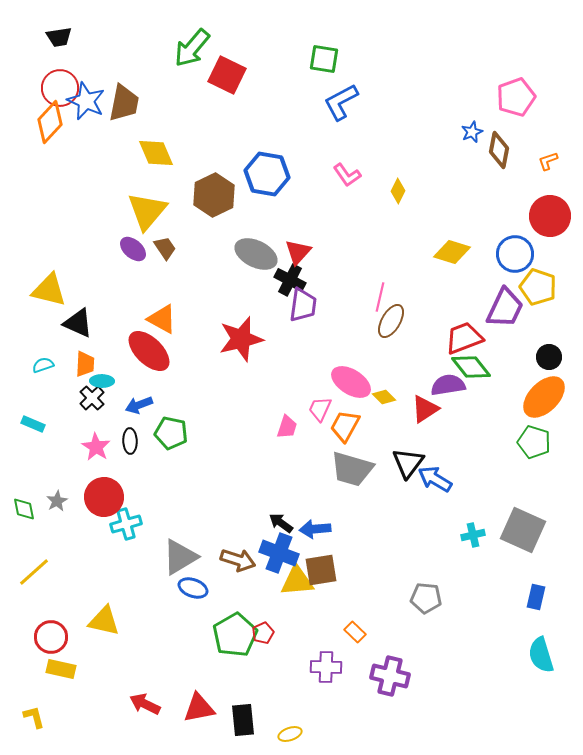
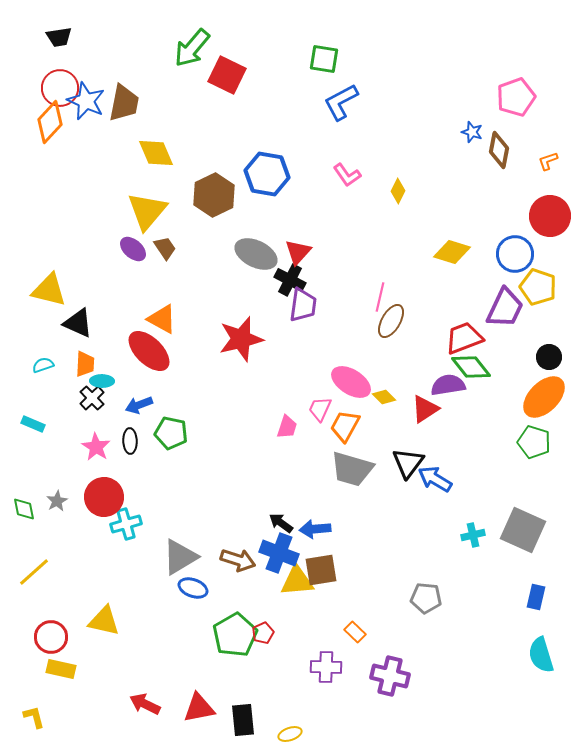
blue star at (472, 132): rotated 30 degrees counterclockwise
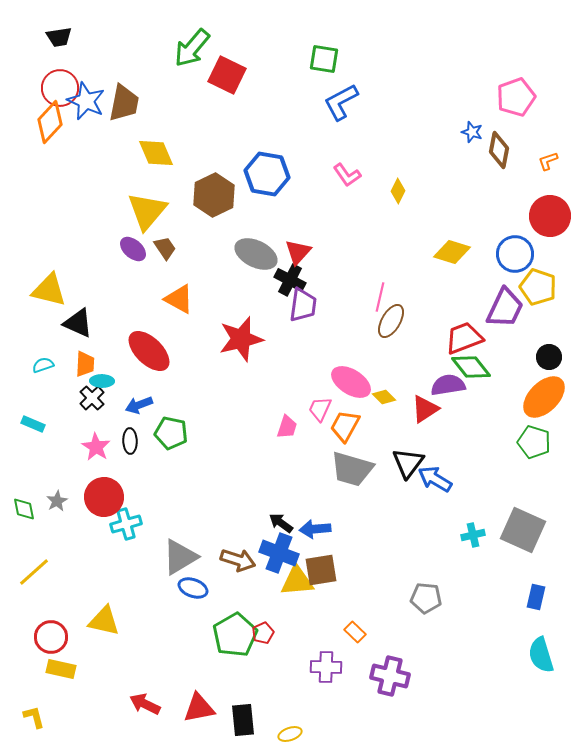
orange triangle at (162, 319): moved 17 px right, 20 px up
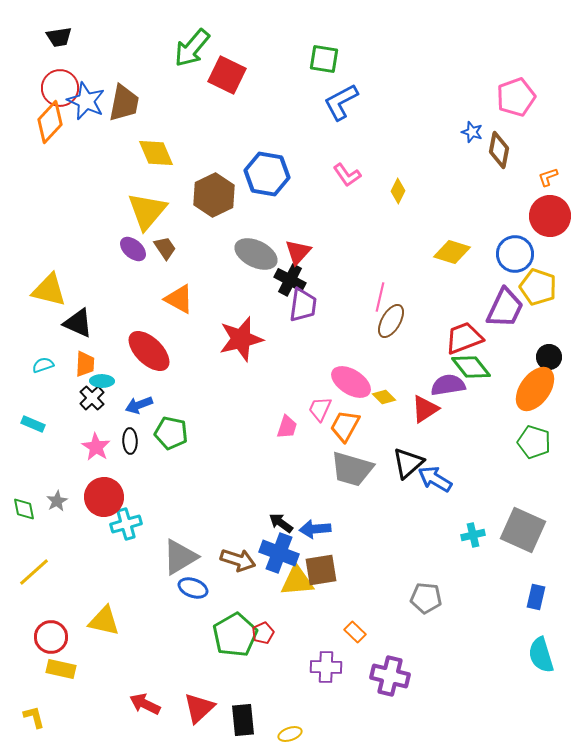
orange L-shape at (548, 161): moved 16 px down
orange ellipse at (544, 397): moved 9 px left, 8 px up; rotated 9 degrees counterclockwise
black triangle at (408, 463): rotated 12 degrees clockwise
red triangle at (199, 708): rotated 32 degrees counterclockwise
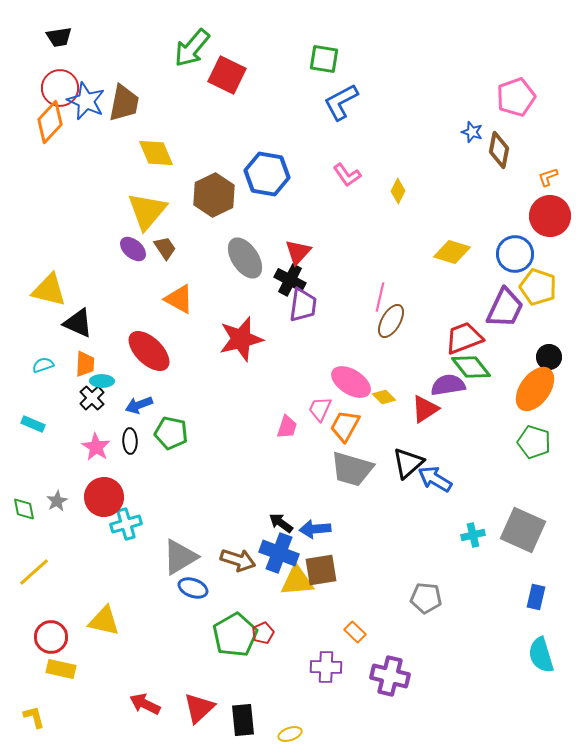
gray ellipse at (256, 254): moved 11 px left, 4 px down; rotated 30 degrees clockwise
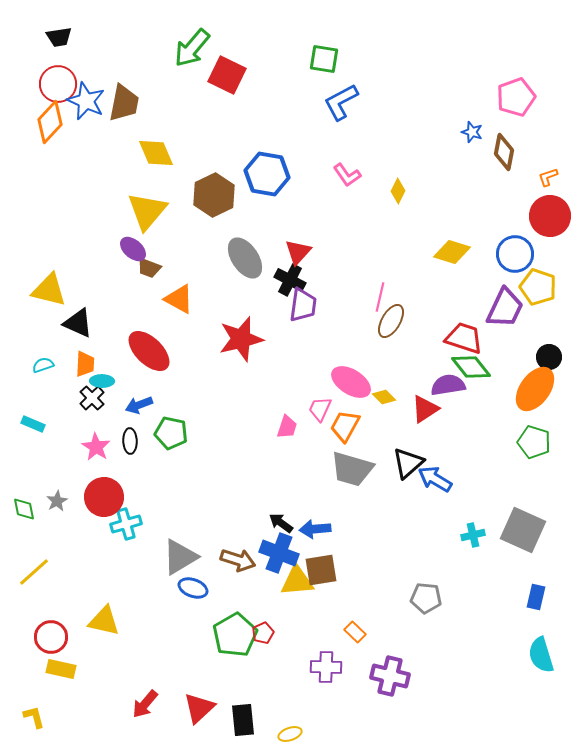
red circle at (60, 88): moved 2 px left, 4 px up
brown diamond at (499, 150): moved 5 px right, 2 px down
brown trapezoid at (165, 248): moved 16 px left, 20 px down; rotated 145 degrees clockwise
red trapezoid at (464, 338): rotated 39 degrees clockwise
red arrow at (145, 704): rotated 76 degrees counterclockwise
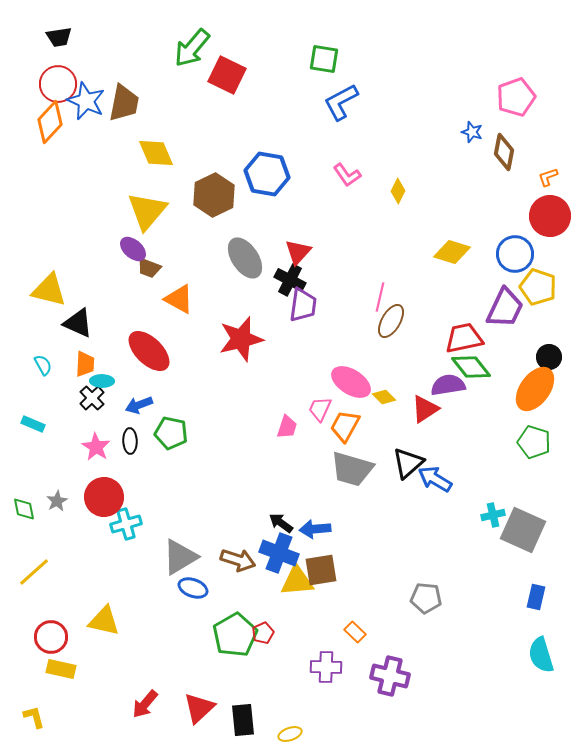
red trapezoid at (464, 338): rotated 30 degrees counterclockwise
cyan semicircle at (43, 365): rotated 80 degrees clockwise
cyan cross at (473, 535): moved 20 px right, 20 px up
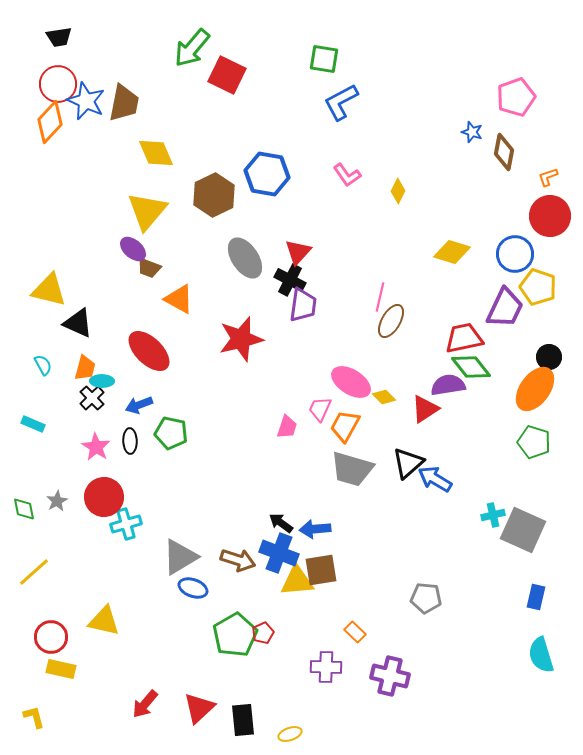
orange trapezoid at (85, 364): moved 4 px down; rotated 12 degrees clockwise
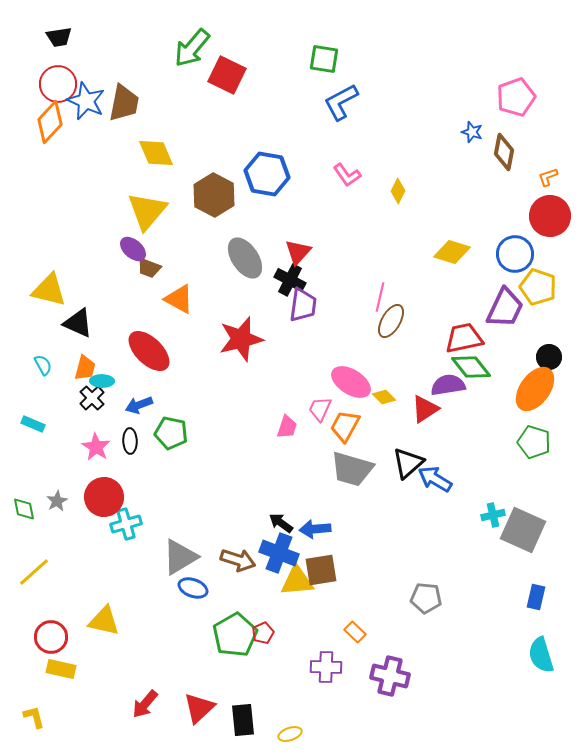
brown hexagon at (214, 195): rotated 6 degrees counterclockwise
